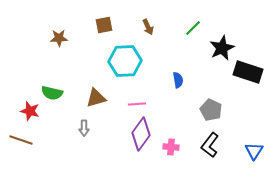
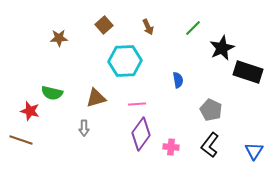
brown square: rotated 30 degrees counterclockwise
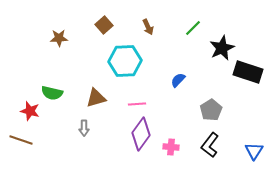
blue semicircle: rotated 126 degrees counterclockwise
gray pentagon: rotated 15 degrees clockwise
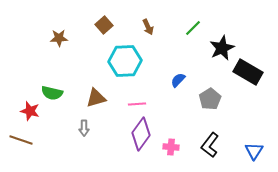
black rectangle: rotated 12 degrees clockwise
gray pentagon: moved 1 px left, 11 px up
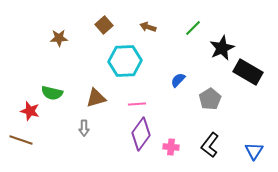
brown arrow: rotated 133 degrees clockwise
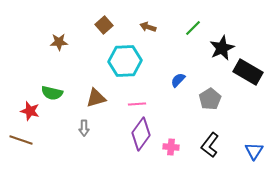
brown star: moved 4 px down
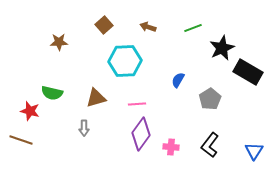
green line: rotated 24 degrees clockwise
blue semicircle: rotated 14 degrees counterclockwise
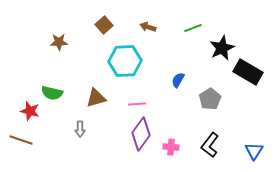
gray arrow: moved 4 px left, 1 px down
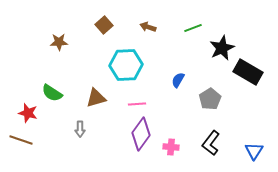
cyan hexagon: moved 1 px right, 4 px down
green semicircle: rotated 20 degrees clockwise
red star: moved 2 px left, 2 px down
black L-shape: moved 1 px right, 2 px up
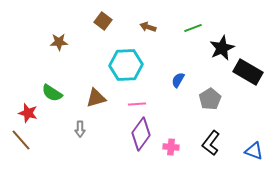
brown square: moved 1 px left, 4 px up; rotated 12 degrees counterclockwise
brown line: rotated 30 degrees clockwise
blue triangle: rotated 42 degrees counterclockwise
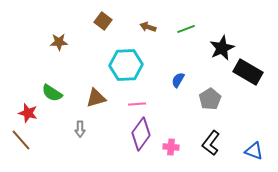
green line: moved 7 px left, 1 px down
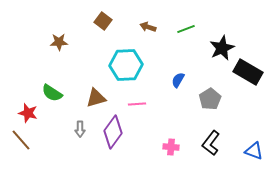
purple diamond: moved 28 px left, 2 px up
